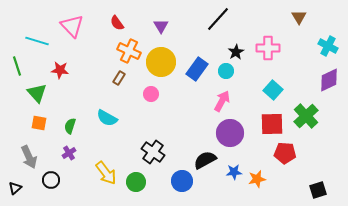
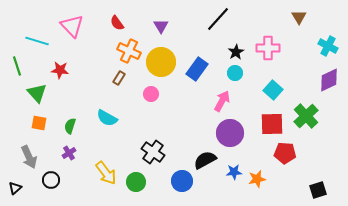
cyan circle: moved 9 px right, 2 px down
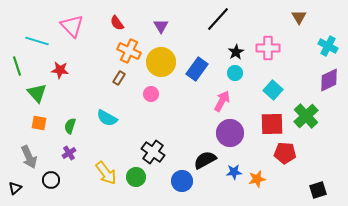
green circle: moved 5 px up
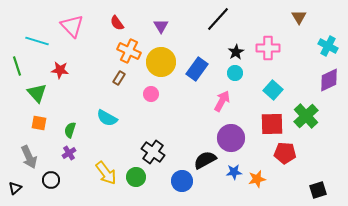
green semicircle: moved 4 px down
purple circle: moved 1 px right, 5 px down
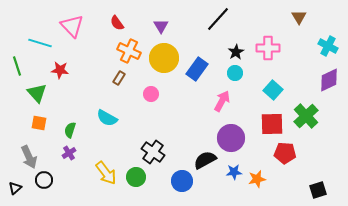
cyan line: moved 3 px right, 2 px down
yellow circle: moved 3 px right, 4 px up
black circle: moved 7 px left
